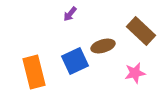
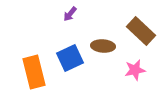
brown ellipse: rotated 20 degrees clockwise
blue square: moved 5 px left, 3 px up
pink star: moved 3 px up
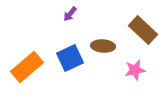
brown rectangle: moved 2 px right, 1 px up
orange rectangle: moved 7 px left, 5 px up; rotated 64 degrees clockwise
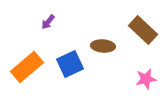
purple arrow: moved 22 px left, 8 px down
blue square: moved 6 px down
pink star: moved 11 px right, 9 px down
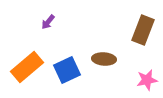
brown rectangle: rotated 68 degrees clockwise
brown ellipse: moved 1 px right, 13 px down
blue square: moved 3 px left, 6 px down
pink star: moved 1 px right, 1 px down
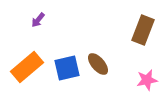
purple arrow: moved 10 px left, 2 px up
brown ellipse: moved 6 px left, 5 px down; rotated 45 degrees clockwise
blue square: moved 2 px up; rotated 12 degrees clockwise
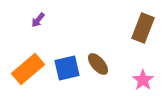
brown rectangle: moved 2 px up
orange rectangle: moved 1 px right, 2 px down
pink star: moved 4 px left; rotated 25 degrees counterclockwise
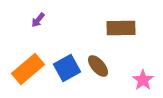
brown rectangle: moved 22 px left; rotated 68 degrees clockwise
brown ellipse: moved 2 px down
blue square: rotated 16 degrees counterclockwise
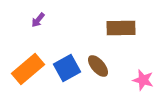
pink star: rotated 20 degrees counterclockwise
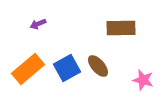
purple arrow: moved 4 px down; rotated 28 degrees clockwise
